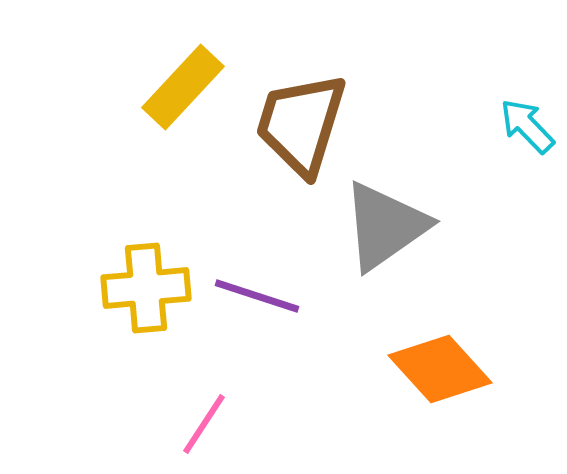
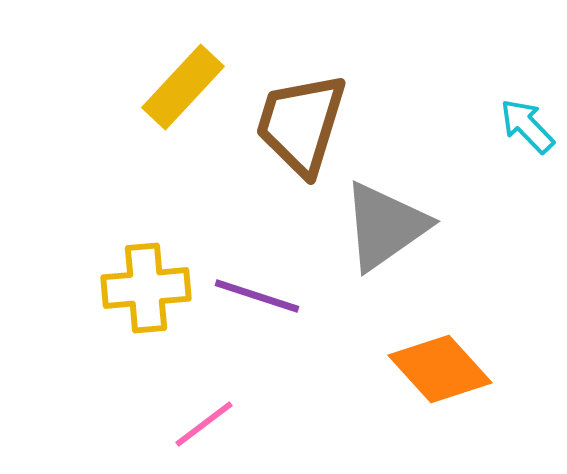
pink line: rotated 20 degrees clockwise
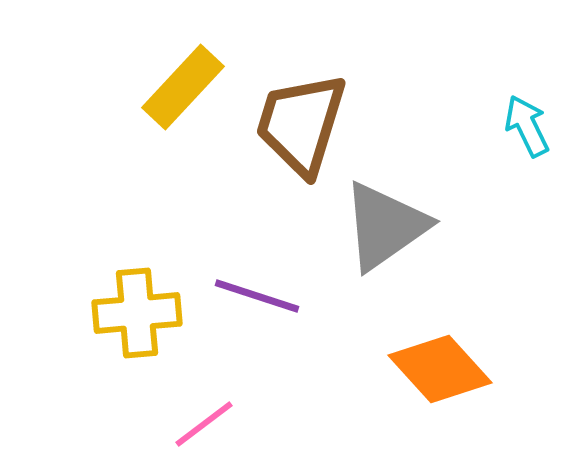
cyan arrow: rotated 18 degrees clockwise
yellow cross: moved 9 px left, 25 px down
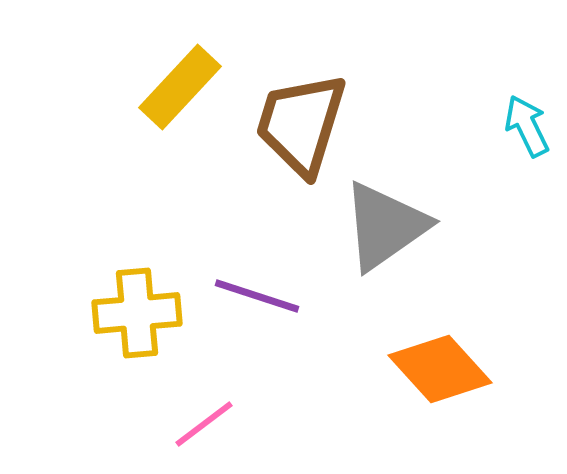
yellow rectangle: moved 3 px left
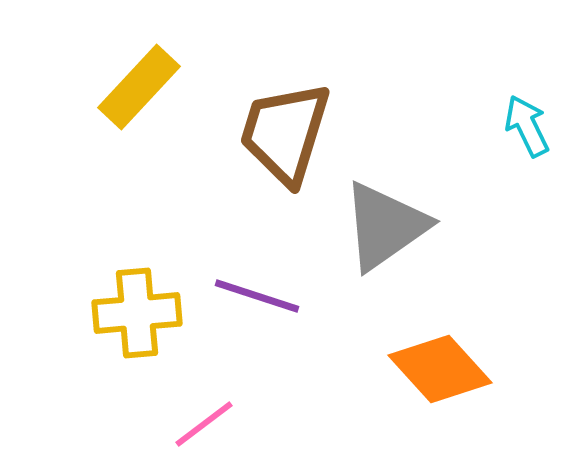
yellow rectangle: moved 41 px left
brown trapezoid: moved 16 px left, 9 px down
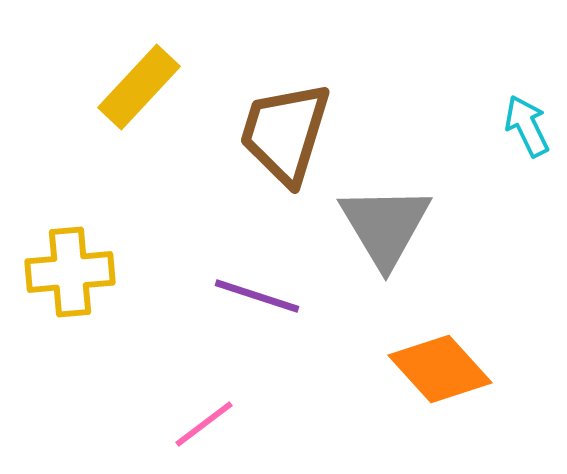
gray triangle: rotated 26 degrees counterclockwise
yellow cross: moved 67 px left, 41 px up
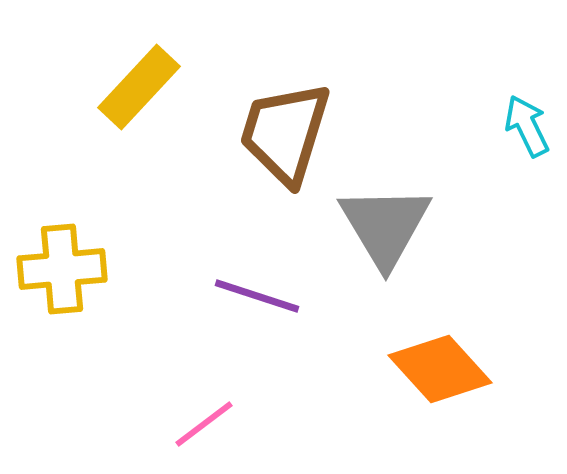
yellow cross: moved 8 px left, 3 px up
